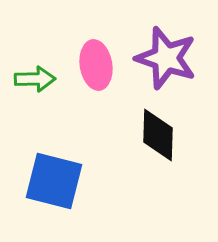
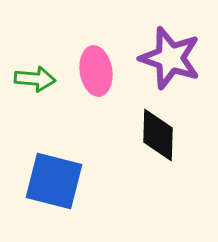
purple star: moved 4 px right
pink ellipse: moved 6 px down
green arrow: rotated 6 degrees clockwise
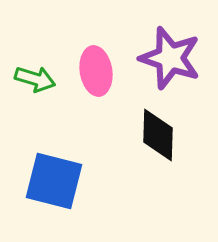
green arrow: rotated 12 degrees clockwise
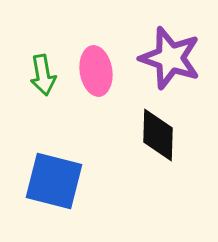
green arrow: moved 8 px right, 4 px up; rotated 63 degrees clockwise
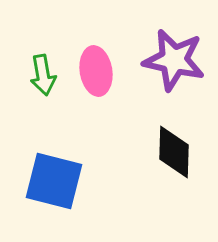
purple star: moved 4 px right, 2 px down; rotated 6 degrees counterclockwise
black diamond: moved 16 px right, 17 px down
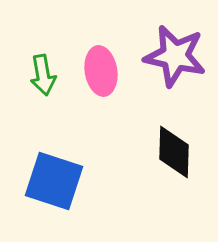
purple star: moved 1 px right, 4 px up
pink ellipse: moved 5 px right
blue square: rotated 4 degrees clockwise
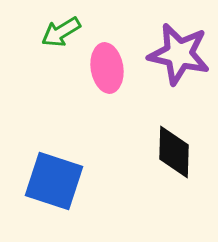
purple star: moved 4 px right, 2 px up
pink ellipse: moved 6 px right, 3 px up
green arrow: moved 18 px right, 43 px up; rotated 69 degrees clockwise
